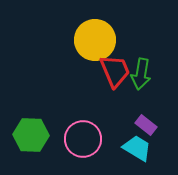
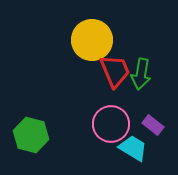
yellow circle: moved 3 px left
purple rectangle: moved 7 px right
green hexagon: rotated 12 degrees clockwise
pink circle: moved 28 px right, 15 px up
cyan trapezoid: moved 4 px left
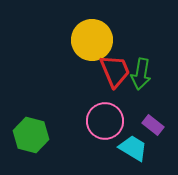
pink circle: moved 6 px left, 3 px up
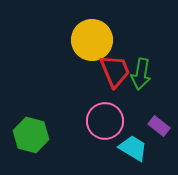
purple rectangle: moved 6 px right, 1 px down
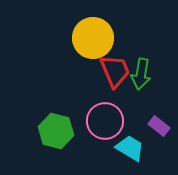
yellow circle: moved 1 px right, 2 px up
green hexagon: moved 25 px right, 4 px up
cyan trapezoid: moved 3 px left
